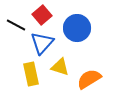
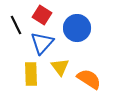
red square: rotated 18 degrees counterclockwise
black line: rotated 36 degrees clockwise
yellow triangle: rotated 36 degrees clockwise
yellow rectangle: rotated 10 degrees clockwise
orange semicircle: rotated 65 degrees clockwise
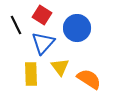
blue triangle: moved 1 px right
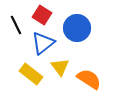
blue triangle: rotated 10 degrees clockwise
yellow rectangle: rotated 50 degrees counterclockwise
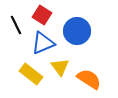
blue circle: moved 3 px down
blue triangle: rotated 15 degrees clockwise
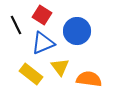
orange semicircle: rotated 25 degrees counterclockwise
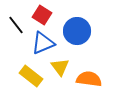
black line: rotated 12 degrees counterclockwise
yellow rectangle: moved 2 px down
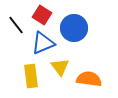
blue circle: moved 3 px left, 3 px up
yellow rectangle: rotated 45 degrees clockwise
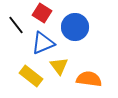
red square: moved 2 px up
blue circle: moved 1 px right, 1 px up
yellow triangle: moved 1 px left, 1 px up
yellow rectangle: rotated 45 degrees counterclockwise
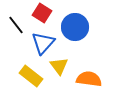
blue triangle: rotated 25 degrees counterclockwise
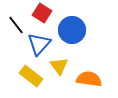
blue circle: moved 3 px left, 3 px down
blue triangle: moved 4 px left, 1 px down
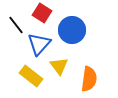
orange semicircle: rotated 90 degrees clockwise
